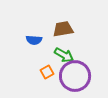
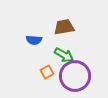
brown trapezoid: moved 1 px right, 2 px up
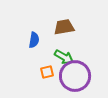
blue semicircle: rotated 84 degrees counterclockwise
green arrow: moved 2 px down
orange square: rotated 16 degrees clockwise
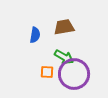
blue semicircle: moved 1 px right, 5 px up
orange square: rotated 16 degrees clockwise
purple circle: moved 1 px left, 2 px up
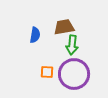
green arrow: moved 8 px right, 12 px up; rotated 66 degrees clockwise
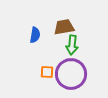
purple circle: moved 3 px left
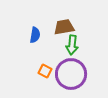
orange square: moved 2 px left, 1 px up; rotated 24 degrees clockwise
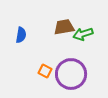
blue semicircle: moved 14 px left
green arrow: moved 11 px right, 11 px up; rotated 66 degrees clockwise
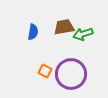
blue semicircle: moved 12 px right, 3 px up
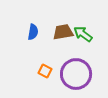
brown trapezoid: moved 1 px left, 5 px down
green arrow: rotated 54 degrees clockwise
purple circle: moved 5 px right
